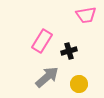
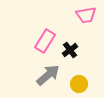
pink rectangle: moved 3 px right
black cross: moved 1 px right, 1 px up; rotated 21 degrees counterclockwise
gray arrow: moved 1 px right, 2 px up
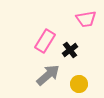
pink trapezoid: moved 4 px down
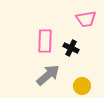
pink rectangle: rotated 30 degrees counterclockwise
black cross: moved 1 px right, 2 px up; rotated 28 degrees counterclockwise
yellow circle: moved 3 px right, 2 px down
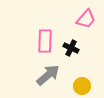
pink trapezoid: rotated 40 degrees counterclockwise
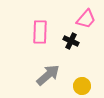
pink rectangle: moved 5 px left, 9 px up
black cross: moved 7 px up
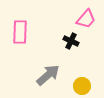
pink rectangle: moved 20 px left
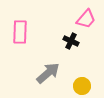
gray arrow: moved 2 px up
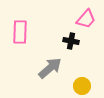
black cross: rotated 14 degrees counterclockwise
gray arrow: moved 2 px right, 5 px up
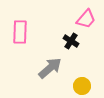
black cross: rotated 21 degrees clockwise
